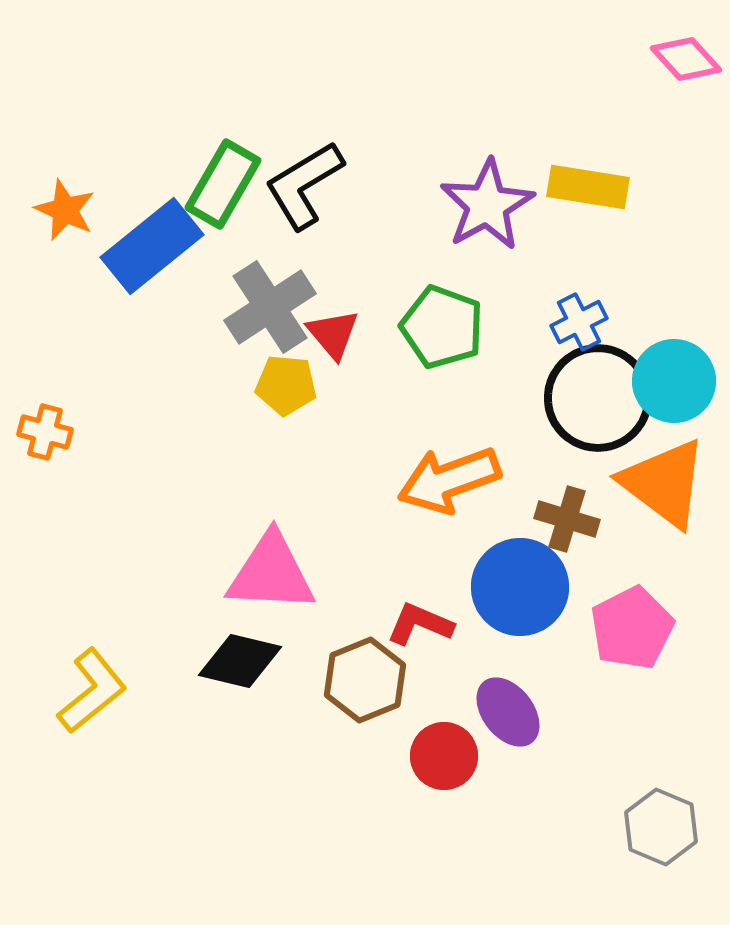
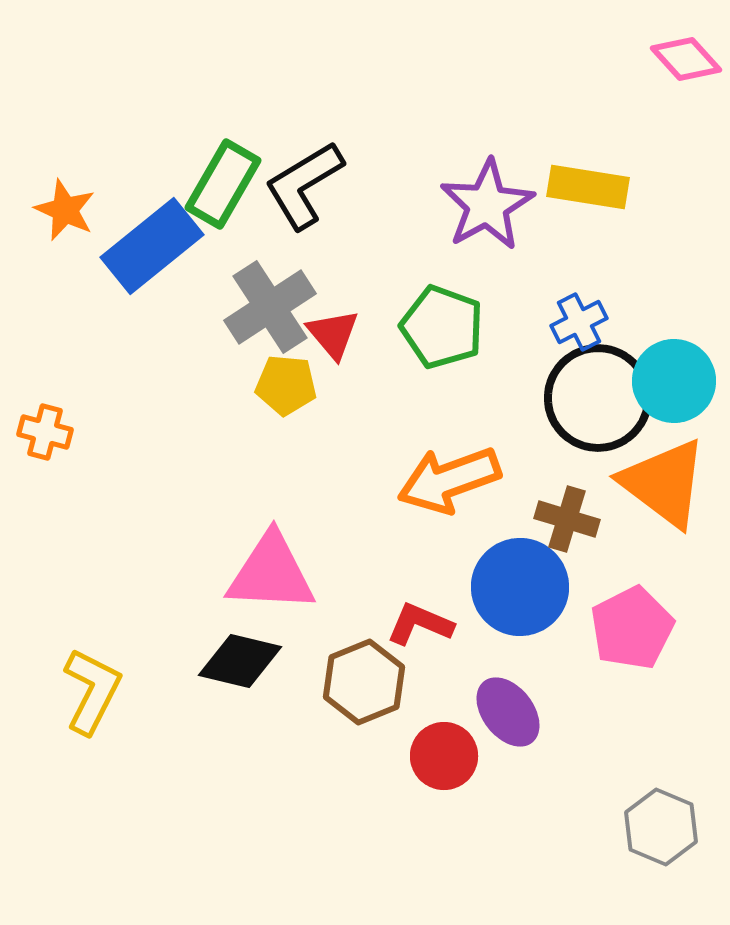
brown hexagon: moved 1 px left, 2 px down
yellow L-shape: rotated 24 degrees counterclockwise
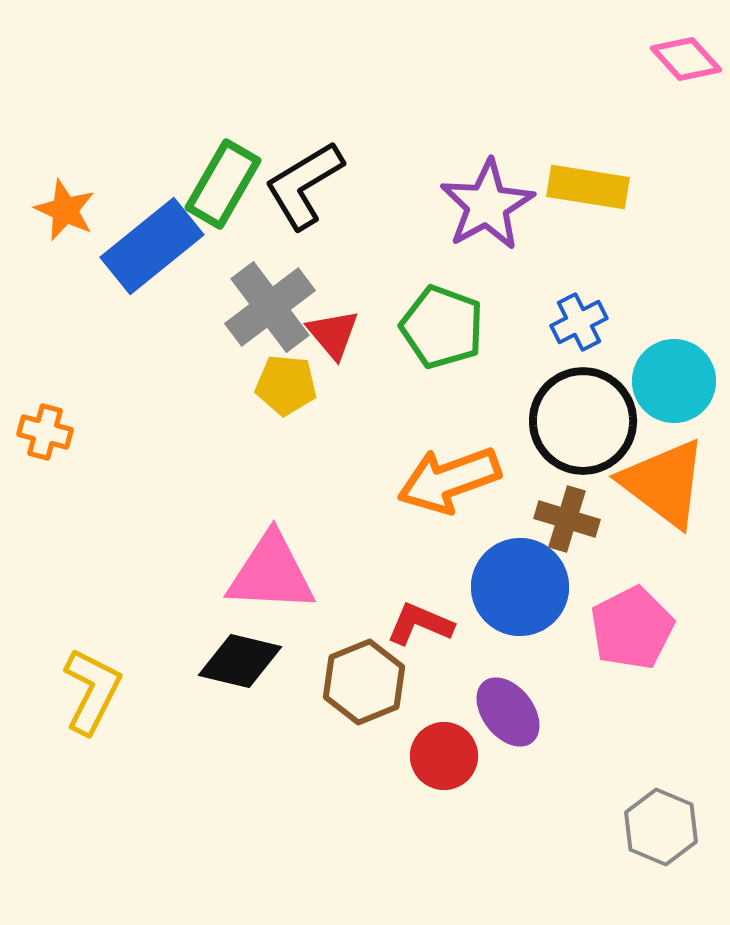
gray cross: rotated 4 degrees counterclockwise
black circle: moved 15 px left, 23 px down
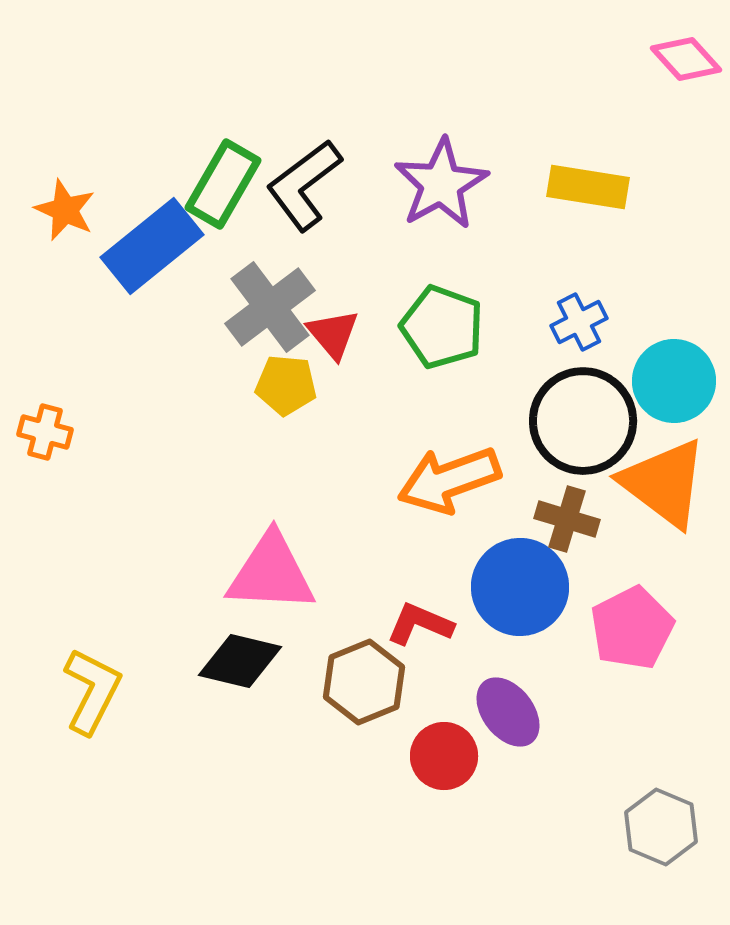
black L-shape: rotated 6 degrees counterclockwise
purple star: moved 46 px left, 21 px up
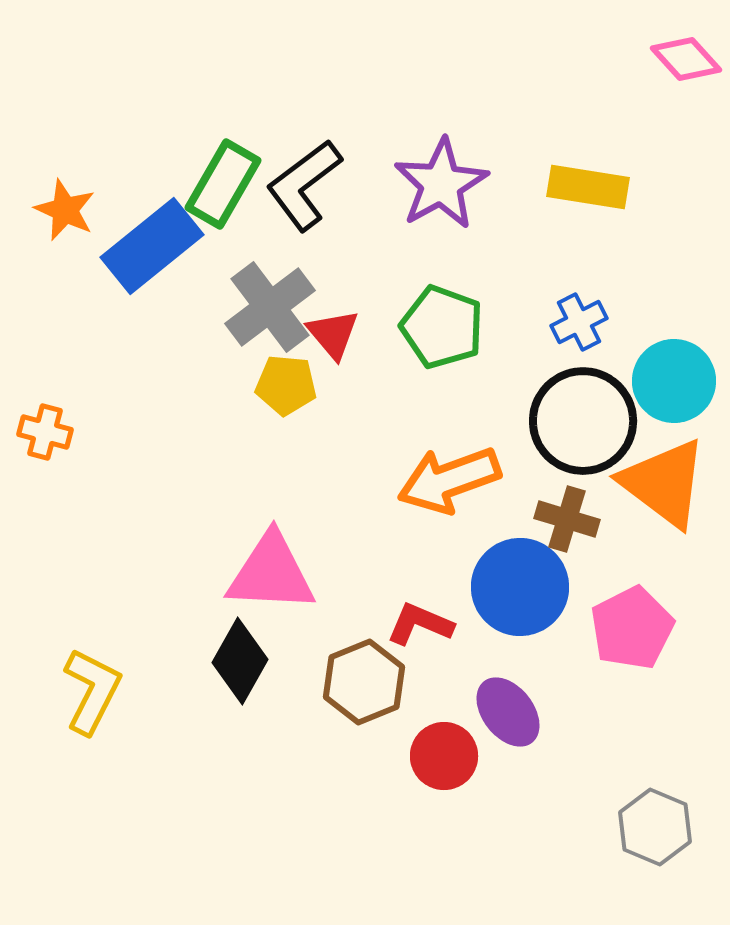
black diamond: rotated 74 degrees counterclockwise
gray hexagon: moved 6 px left
